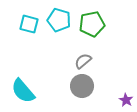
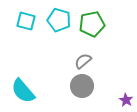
cyan square: moved 3 px left, 3 px up
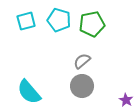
cyan square: rotated 30 degrees counterclockwise
gray semicircle: moved 1 px left
cyan semicircle: moved 6 px right, 1 px down
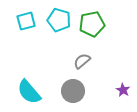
gray circle: moved 9 px left, 5 px down
purple star: moved 3 px left, 10 px up
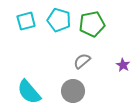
purple star: moved 25 px up
